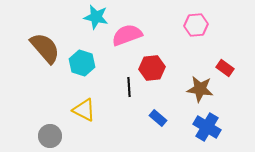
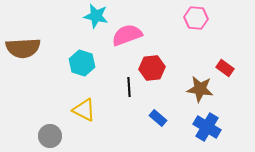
cyan star: moved 1 px up
pink hexagon: moved 7 px up; rotated 10 degrees clockwise
brown semicircle: moved 22 px left; rotated 128 degrees clockwise
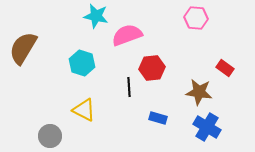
brown semicircle: rotated 124 degrees clockwise
brown star: moved 1 px left, 3 px down
blue rectangle: rotated 24 degrees counterclockwise
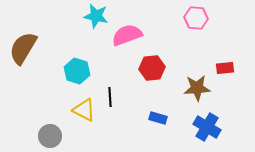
cyan hexagon: moved 5 px left, 8 px down
red rectangle: rotated 42 degrees counterclockwise
black line: moved 19 px left, 10 px down
brown star: moved 2 px left, 4 px up; rotated 12 degrees counterclockwise
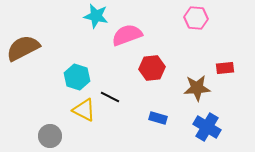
brown semicircle: rotated 32 degrees clockwise
cyan hexagon: moved 6 px down
black line: rotated 60 degrees counterclockwise
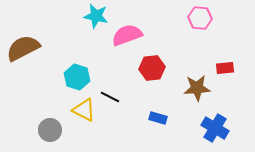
pink hexagon: moved 4 px right
blue cross: moved 8 px right, 1 px down
gray circle: moved 6 px up
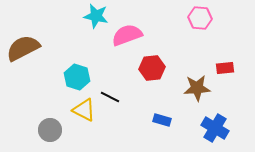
blue rectangle: moved 4 px right, 2 px down
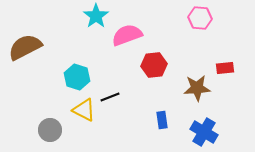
cyan star: rotated 25 degrees clockwise
brown semicircle: moved 2 px right, 1 px up
red hexagon: moved 2 px right, 3 px up
black line: rotated 48 degrees counterclockwise
blue rectangle: rotated 66 degrees clockwise
blue cross: moved 11 px left, 4 px down
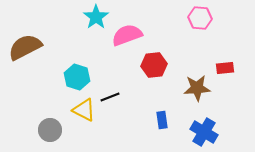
cyan star: moved 1 px down
